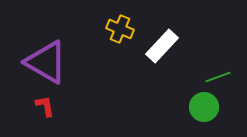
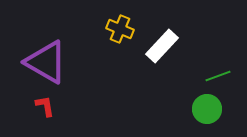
green line: moved 1 px up
green circle: moved 3 px right, 2 px down
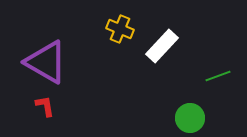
green circle: moved 17 px left, 9 px down
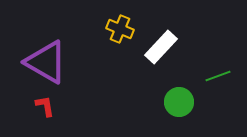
white rectangle: moved 1 px left, 1 px down
green circle: moved 11 px left, 16 px up
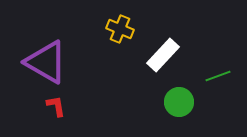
white rectangle: moved 2 px right, 8 px down
red L-shape: moved 11 px right
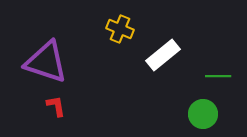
white rectangle: rotated 8 degrees clockwise
purple triangle: rotated 12 degrees counterclockwise
green line: rotated 20 degrees clockwise
green circle: moved 24 px right, 12 px down
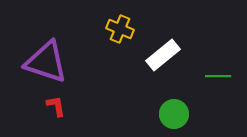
green circle: moved 29 px left
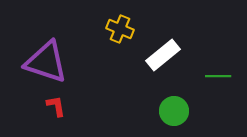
green circle: moved 3 px up
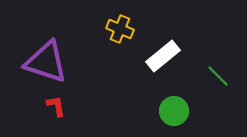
white rectangle: moved 1 px down
green line: rotated 45 degrees clockwise
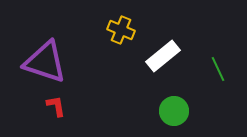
yellow cross: moved 1 px right, 1 px down
purple triangle: moved 1 px left
green line: moved 7 px up; rotated 20 degrees clockwise
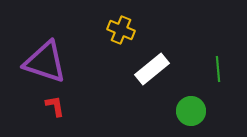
white rectangle: moved 11 px left, 13 px down
green line: rotated 20 degrees clockwise
red L-shape: moved 1 px left
green circle: moved 17 px right
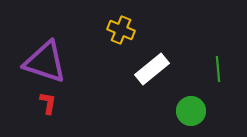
red L-shape: moved 7 px left, 3 px up; rotated 20 degrees clockwise
